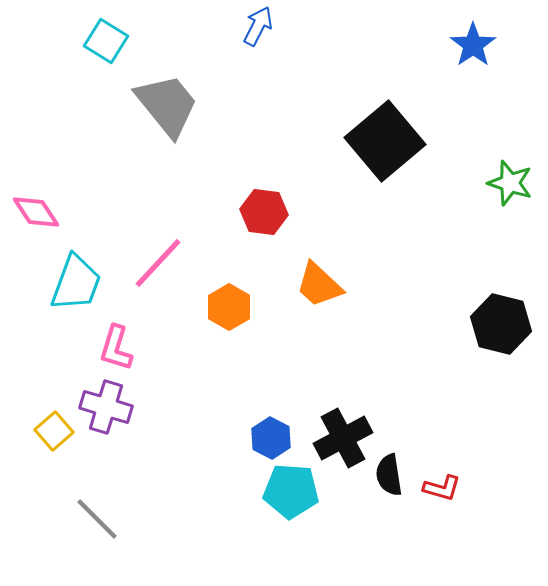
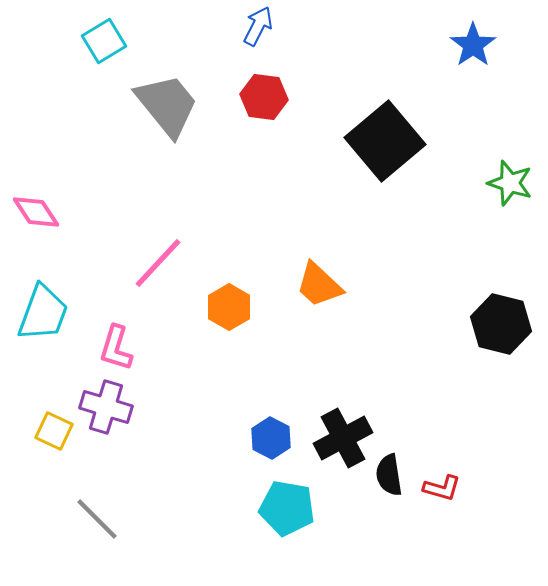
cyan square: moved 2 px left; rotated 27 degrees clockwise
red hexagon: moved 115 px up
cyan trapezoid: moved 33 px left, 30 px down
yellow square: rotated 24 degrees counterclockwise
cyan pentagon: moved 4 px left, 17 px down; rotated 6 degrees clockwise
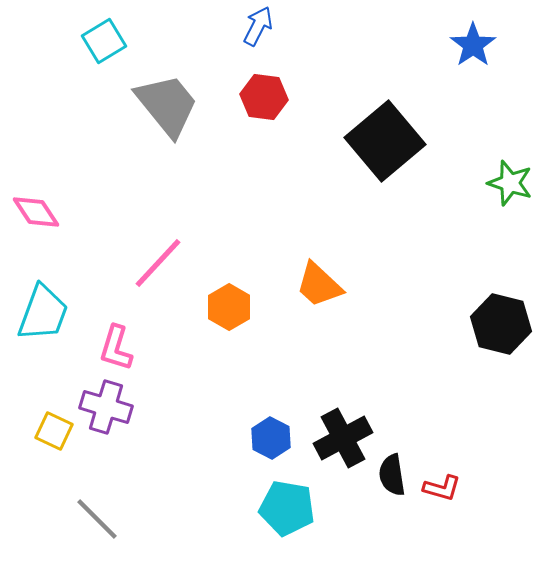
black semicircle: moved 3 px right
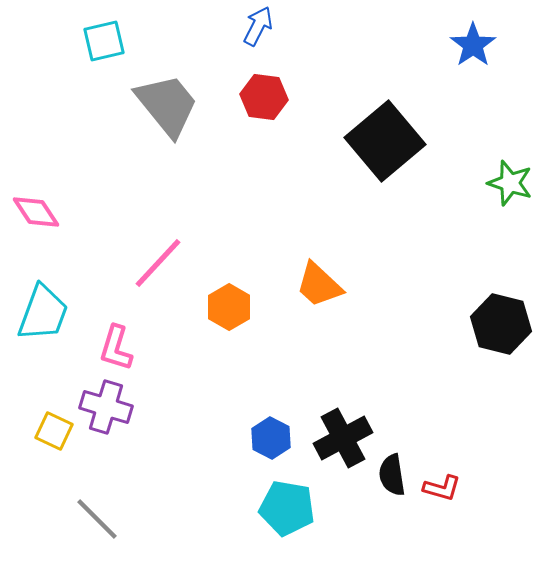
cyan square: rotated 18 degrees clockwise
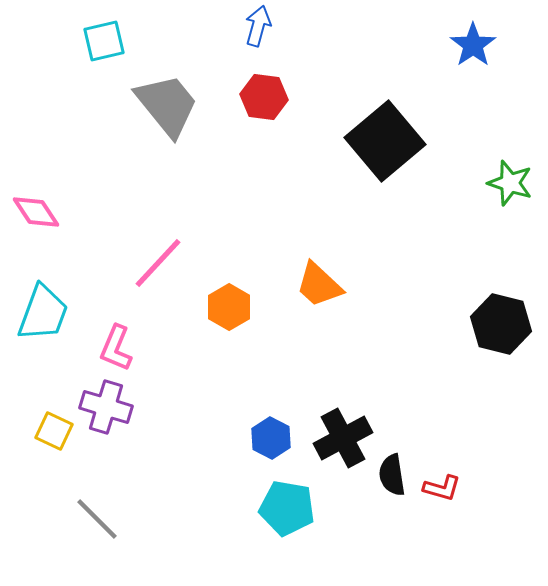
blue arrow: rotated 12 degrees counterclockwise
pink L-shape: rotated 6 degrees clockwise
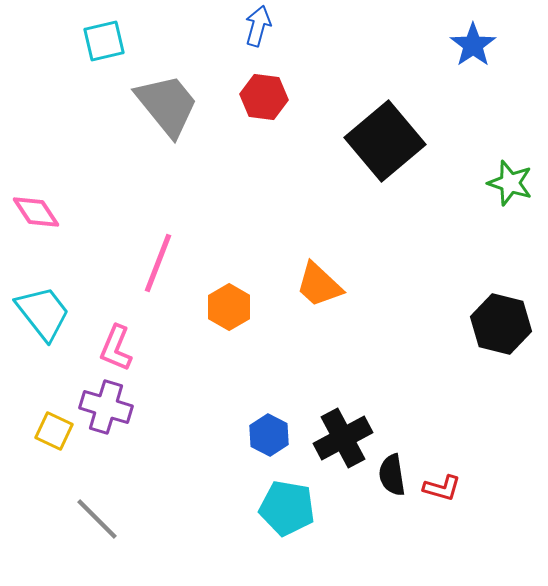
pink line: rotated 22 degrees counterclockwise
cyan trapezoid: rotated 58 degrees counterclockwise
blue hexagon: moved 2 px left, 3 px up
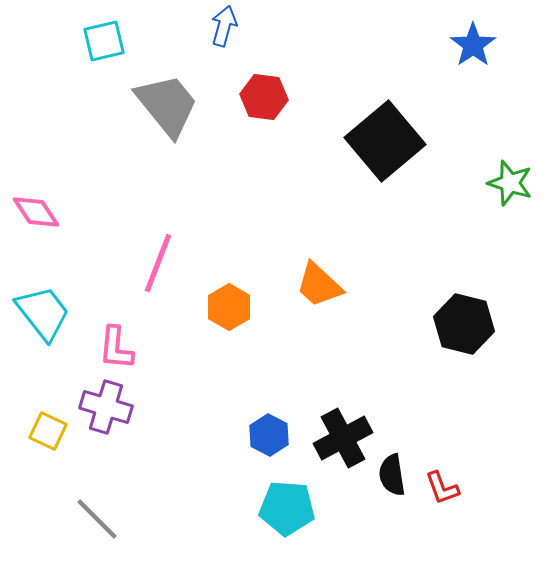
blue arrow: moved 34 px left
black hexagon: moved 37 px left
pink L-shape: rotated 18 degrees counterclockwise
yellow square: moved 6 px left
red L-shape: rotated 54 degrees clockwise
cyan pentagon: rotated 6 degrees counterclockwise
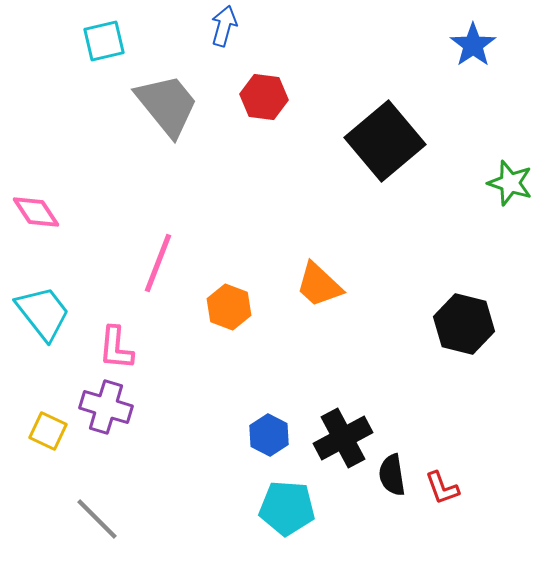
orange hexagon: rotated 9 degrees counterclockwise
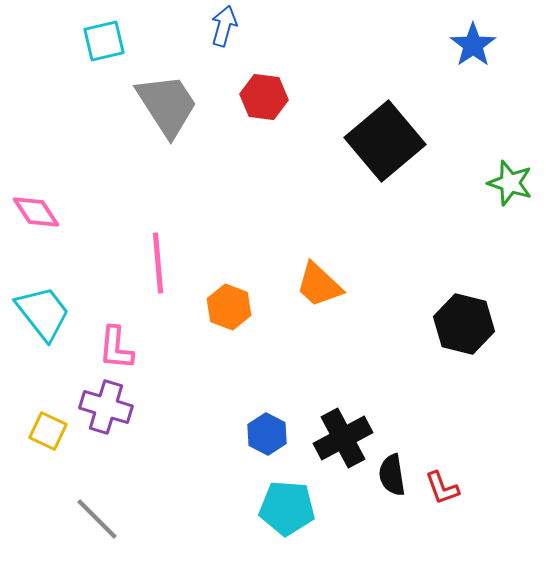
gray trapezoid: rotated 6 degrees clockwise
pink line: rotated 26 degrees counterclockwise
blue hexagon: moved 2 px left, 1 px up
